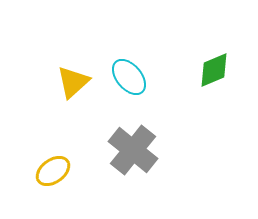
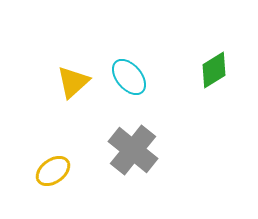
green diamond: rotated 9 degrees counterclockwise
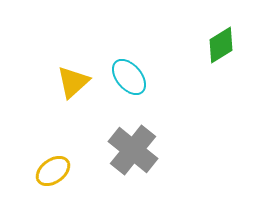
green diamond: moved 7 px right, 25 px up
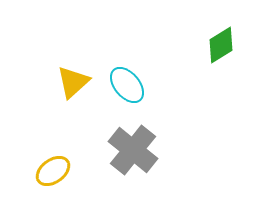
cyan ellipse: moved 2 px left, 8 px down
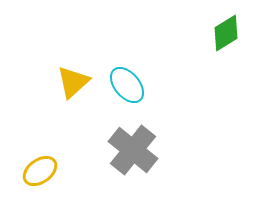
green diamond: moved 5 px right, 12 px up
yellow ellipse: moved 13 px left
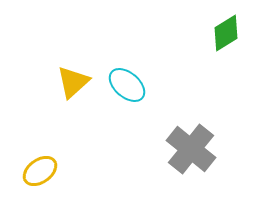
cyan ellipse: rotated 9 degrees counterclockwise
gray cross: moved 58 px right, 1 px up
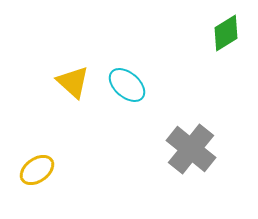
yellow triangle: rotated 36 degrees counterclockwise
yellow ellipse: moved 3 px left, 1 px up
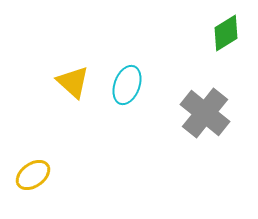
cyan ellipse: rotated 69 degrees clockwise
gray cross: moved 14 px right, 36 px up
yellow ellipse: moved 4 px left, 5 px down
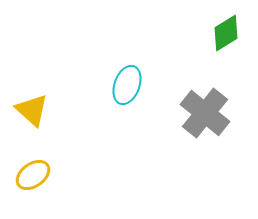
yellow triangle: moved 41 px left, 28 px down
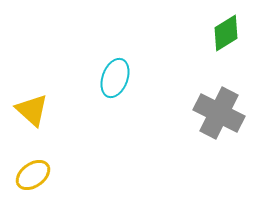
cyan ellipse: moved 12 px left, 7 px up
gray cross: moved 14 px right; rotated 12 degrees counterclockwise
